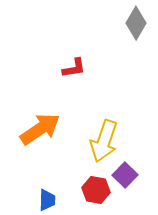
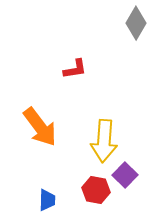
red L-shape: moved 1 px right, 1 px down
orange arrow: moved 2 px up; rotated 87 degrees clockwise
yellow arrow: rotated 15 degrees counterclockwise
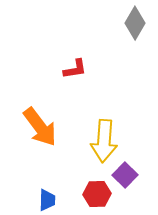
gray diamond: moved 1 px left
red hexagon: moved 1 px right, 4 px down; rotated 12 degrees counterclockwise
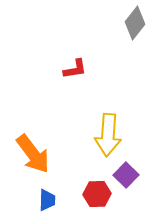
gray diamond: rotated 8 degrees clockwise
orange arrow: moved 7 px left, 27 px down
yellow arrow: moved 4 px right, 6 px up
purple square: moved 1 px right
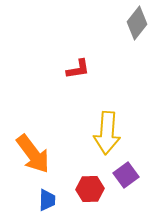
gray diamond: moved 2 px right
red L-shape: moved 3 px right
yellow arrow: moved 1 px left, 2 px up
purple square: rotated 10 degrees clockwise
red hexagon: moved 7 px left, 5 px up
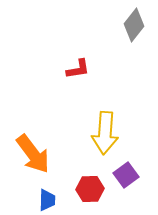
gray diamond: moved 3 px left, 2 px down
yellow arrow: moved 2 px left
